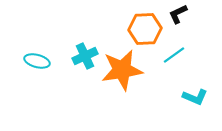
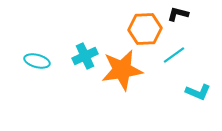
black L-shape: rotated 40 degrees clockwise
cyan L-shape: moved 3 px right, 5 px up
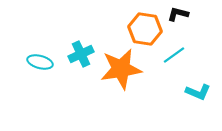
orange hexagon: rotated 12 degrees clockwise
cyan cross: moved 4 px left, 2 px up
cyan ellipse: moved 3 px right, 1 px down
orange star: moved 1 px left, 1 px up
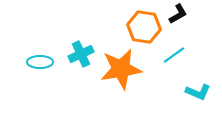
black L-shape: rotated 135 degrees clockwise
orange hexagon: moved 1 px left, 2 px up
cyan ellipse: rotated 15 degrees counterclockwise
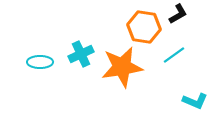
orange star: moved 1 px right, 2 px up
cyan L-shape: moved 3 px left, 9 px down
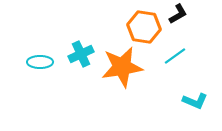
cyan line: moved 1 px right, 1 px down
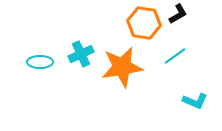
orange hexagon: moved 4 px up
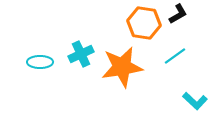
cyan L-shape: rotated 20 degrees clockwise
